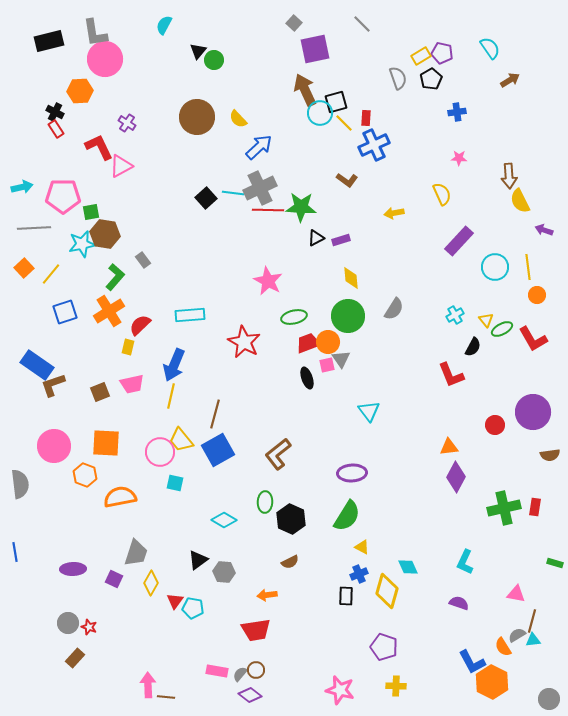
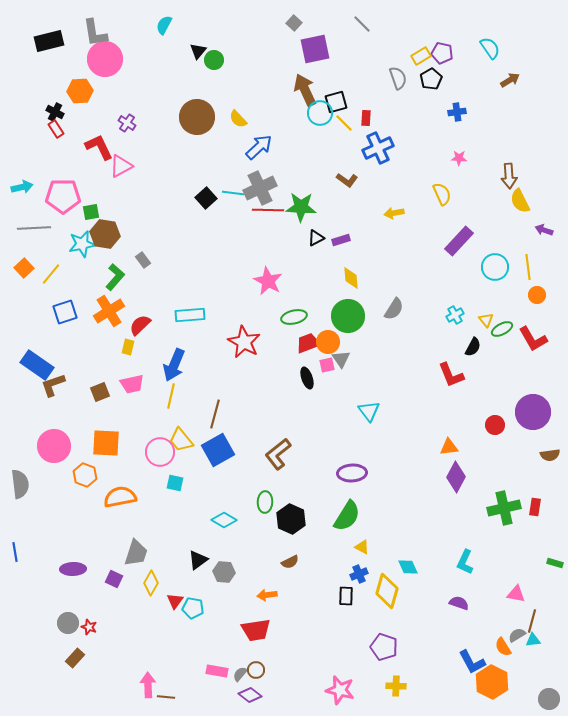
blue cross at (374, 145): moved 4 px right, 3 px down
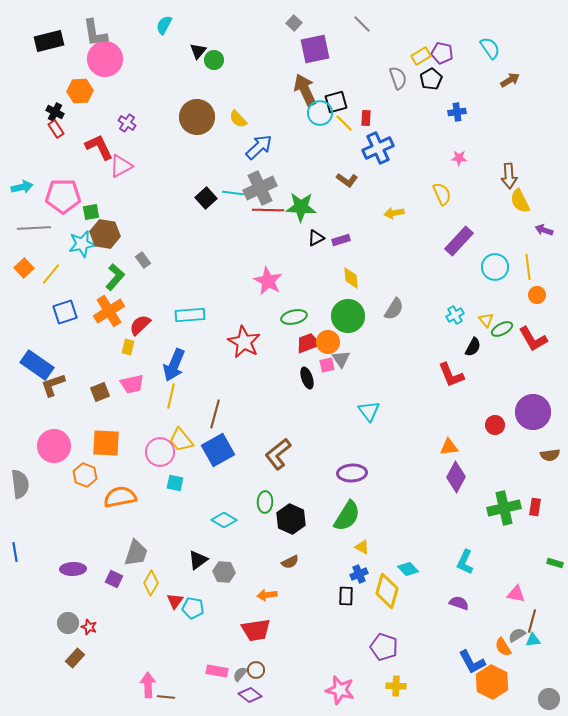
cyan diamond at (408, 567): moved 2 px down; rotated 20 degrees counterclockwise
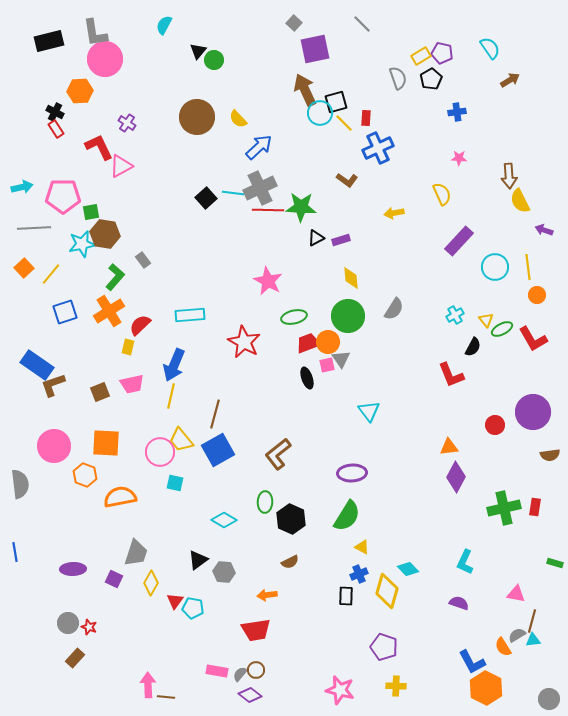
orange hexagon at (492, 682): moved 6 px left, 6 px down
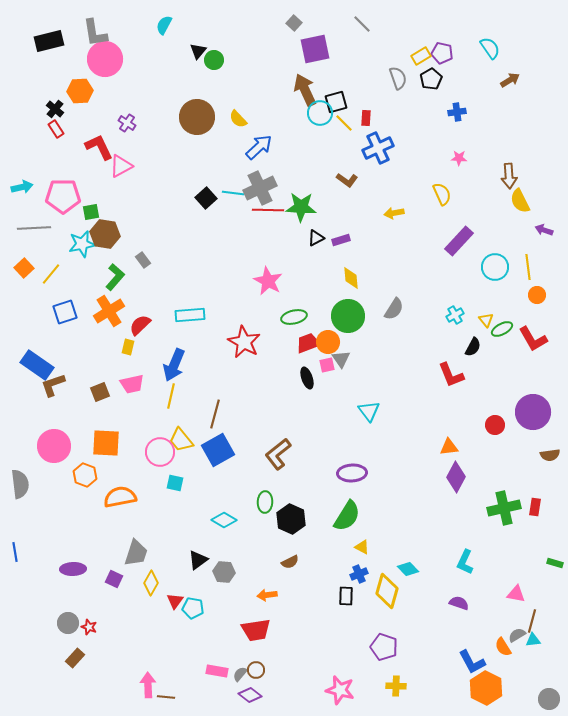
black cross at (55, 112): moved 3 px up; rotated 12 degrees clockwise
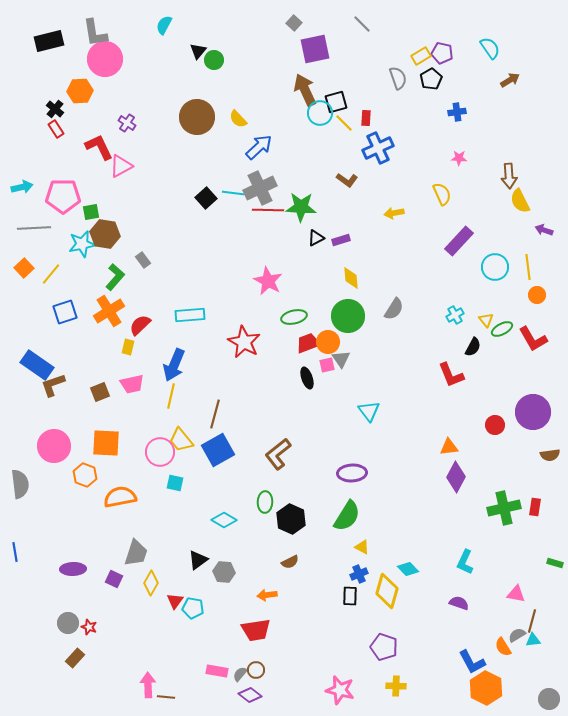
black rectangle at (346, 596): moved 4 px right
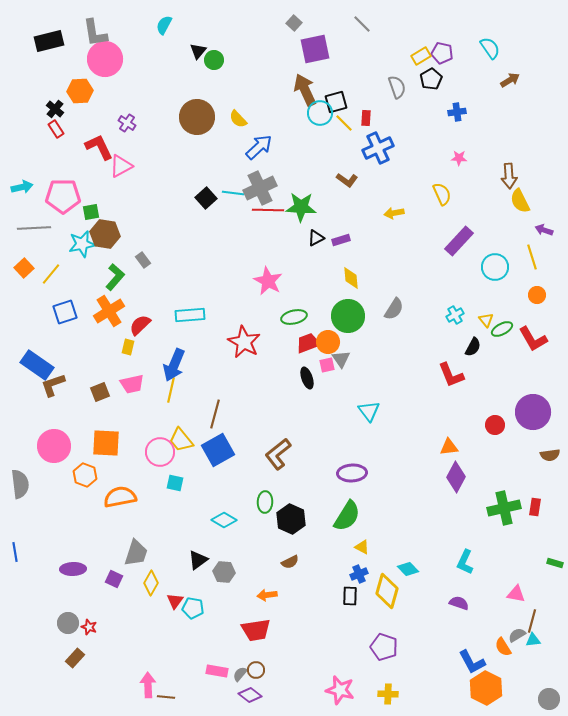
gray semicircle at (398, 78): moved 1 px left, 9 px down
yellow line at (528, 267): moved 4 px right, 10 px up; rotated 10 degrees counterclockwise
yellow line at (171, 396): moved 6 px up
yellow cross at (396, 686): moved 8 px left, 8 px down
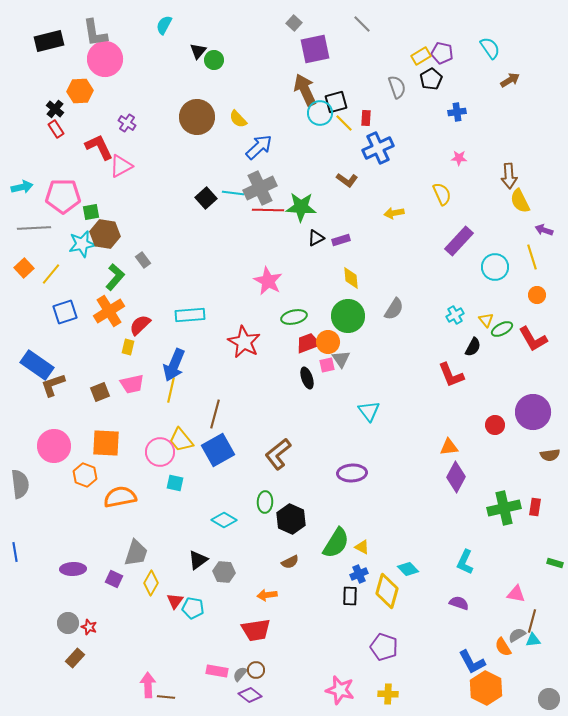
green semicircle at (347, 516): moved 11 px left, 27 px down
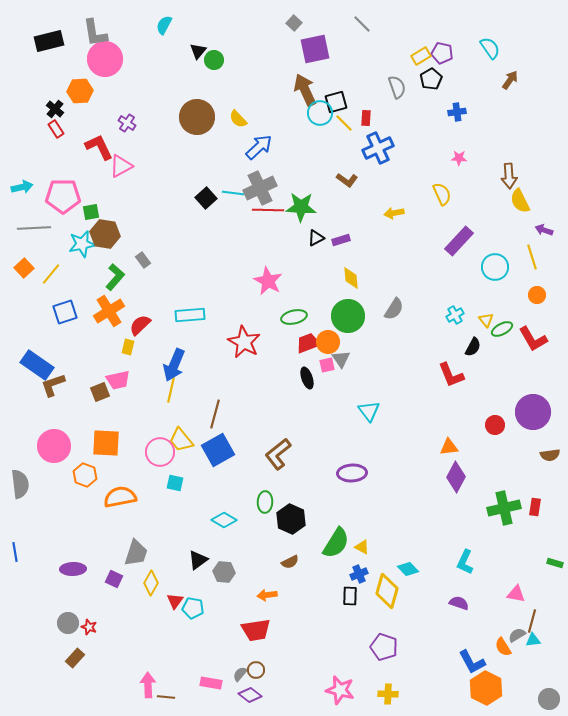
brown arrow at (510, 80): rotated 24 degrees counterclockwise
pink trapezoid at (132, 384): moved 14 px left, 4 px up
pink rectangle at (217, 671): moved 6 px left, 12 px down
